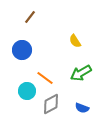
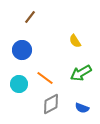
cyan circle: moved 8 px left, 7 px up
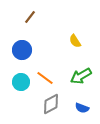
green arrow: moved 3 px down
cyan circle: moved 2 px right, 2 px up
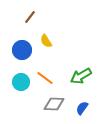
yellow semicircle: moved 29 px left
gray diamond: moved 3 px right; rotated 30 degrees clockwise
blue semicircle: rotated 104 degrees clockwise
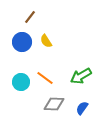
blue circle: moved 8 px up
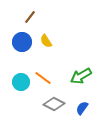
orange line: moved 2 px left
gray diamond: rotated 25 degrees clockwise
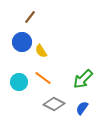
yellow semicircle: moved 5 px left, 10 px down
green arrow: moved 2 px right, 3 px down; rotated 15 degrees counterclockwise
cyan circle: moved 2 px left
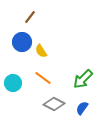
cyan circle: moved 6 px left, 1 px down
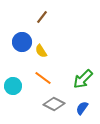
brown line: moved 12 px right
cyan circle: moved 3 px down
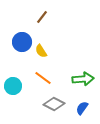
green arrow: rotated 140 degrees counterclockwise
